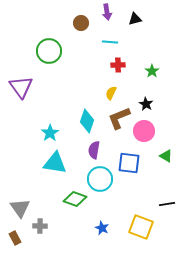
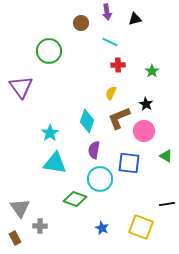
cyan line: rotated 21 degrees clockwise
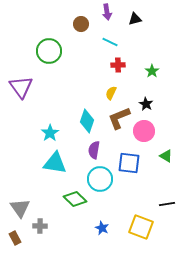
brown circle: moved 1 px down
green diamond: rotated 25 degrees clockwise
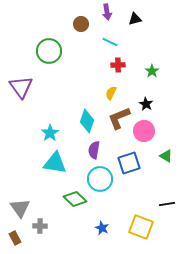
blue square: rotated 25 degrees counterclockwise
